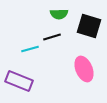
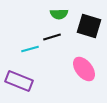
pink ellipse: rotated 15 degrees counterclockwise
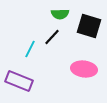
green semicircle: moved 1 px right
black line: rotated 30 degrees counterclockwise
cyan line: rotated 48 degrees counterclockwise
pink ellipse: rotated 45 degrees counterclockwise
